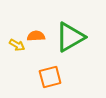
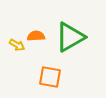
orange square: rotated 25 degrees clockwise
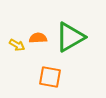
orange semicircle: moved 2 px right, 2 px down
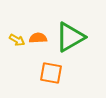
yellow arrow: moved 5 px up
orange square: moved 1 px right, 4 px up
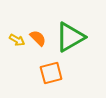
orange semicircle: rotated 48 degrees clockwise
orange square: rotated 25 degrees counterclockwise
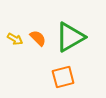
yellow arrow: moved 2 px left, 1 px up
orange square: moved 12 px right, 4 px down
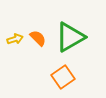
yellow arrow: rotated 49 degrees counterclockwise
orange square: rotated 20 degrees counterclockwise
